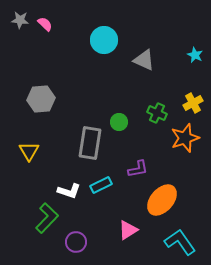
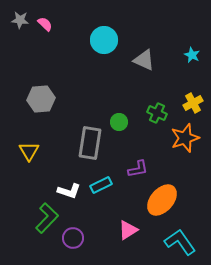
cyan star: moved 3 px left
purple circle: moved 3 px left, 4 px up
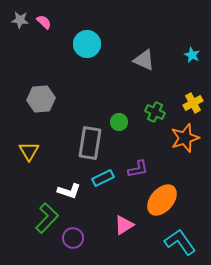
pink semicircle: moved 1 px left, 2 px up
cyan circle: moved 17 px left, 4 px down
green cross: moved 2 px left, 1 px up
cyan rectangle: moved 2 px right, 7 px up
pink triangle: moved 4 px left, 5 px up
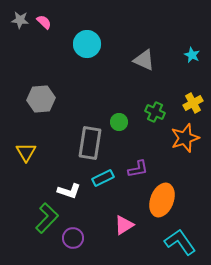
yellow triangle: moved 3 px left, 1 px down
orange ellipse: rotated 20 degrees counterclockwise
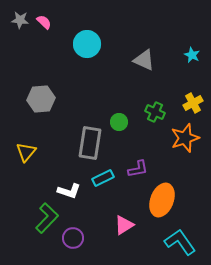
yellow triangle: rotated 10 degrees clockwise
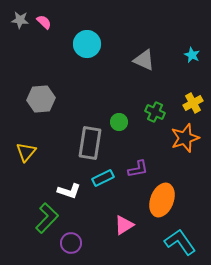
purple circle: moved 2 px left, 5 px down
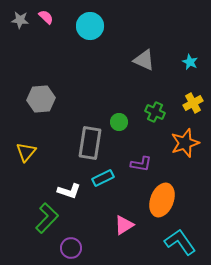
pink semicircle: moved 2 px right, 5 px up
cyan circle: moved 3 px right, 18 px up
cyan star: moved 2 px left, 7 px down
orange star: moved 5 px down
purple L-shape: moved 3 px right, 5 px up; rotated 20 degrees clockwise
purple circle: moved 5 px down
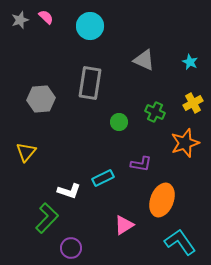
gray star: rotated 24 degrees counterclockwise
gray rectangle: moved 60 px up
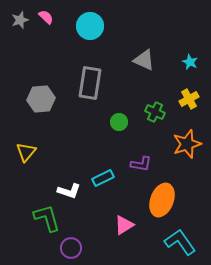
yellow cross: moved 4 px left, 4 px up
orange star: moved 2 px right, 1 px down
green L-shape: rotated 60 degrees counterclockwise
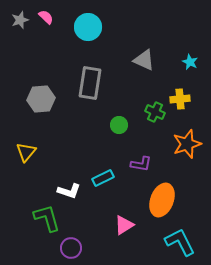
cyan circle: moved 2 px left, 1 px down
yellow cross: moved 9 px left; rotated 24 degrees clockwise
green circle: moved 3 px down
cyan L-shape: rotated 8 degrees clockwise
